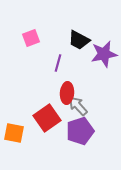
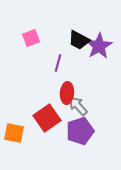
purple star: moved 5 px left, 8 px up; rotated 20 degrees counterclockwise
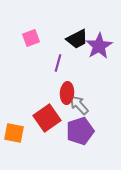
black trapezoid: moved 2 px left, 1 px up; rotated 55 degrees counterclockwise
gray arrow: moved 1 px right, 1 px up
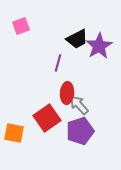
pink square: moved 10 px left, 12 px up
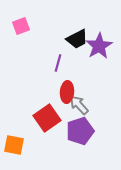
red ellipse: moved 1 px up
orange square: moved 12 px down
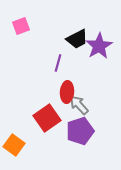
orange square: rotated 25 degrees clockwise
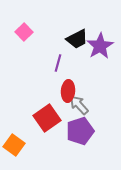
pink square: moved 3 px right, 6 px down; rotated 24 degrees counterclockwise
purple star: moved 1 px right
red ellipse: moved 1 px right, 1 px up
